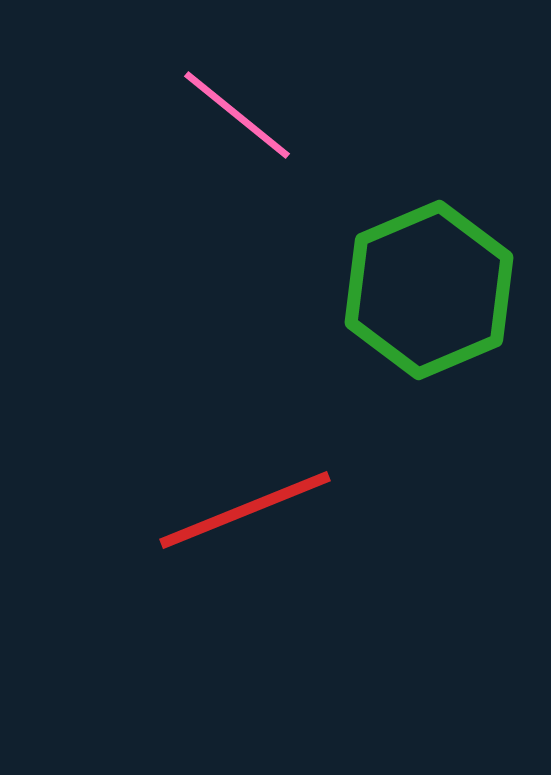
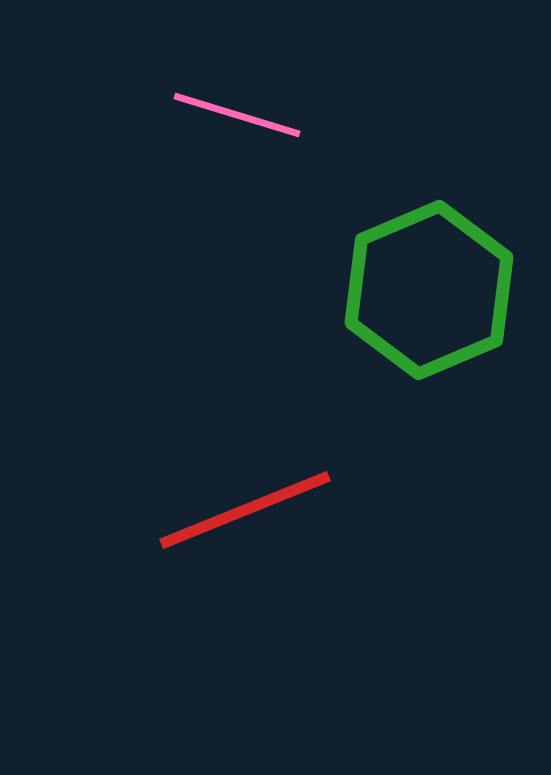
pink line: rotated 22 degrees counterclockwise
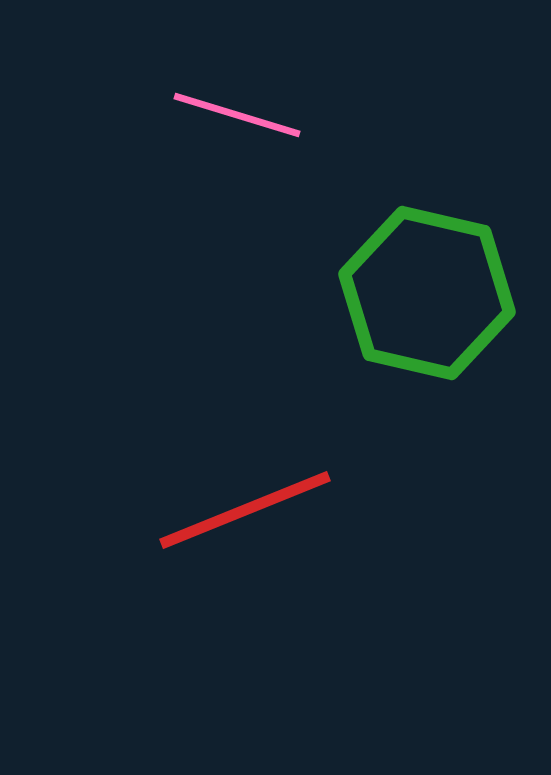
green hexagon: moved 2 px left, 3 px down; rotated 24 degrees counterclockwise
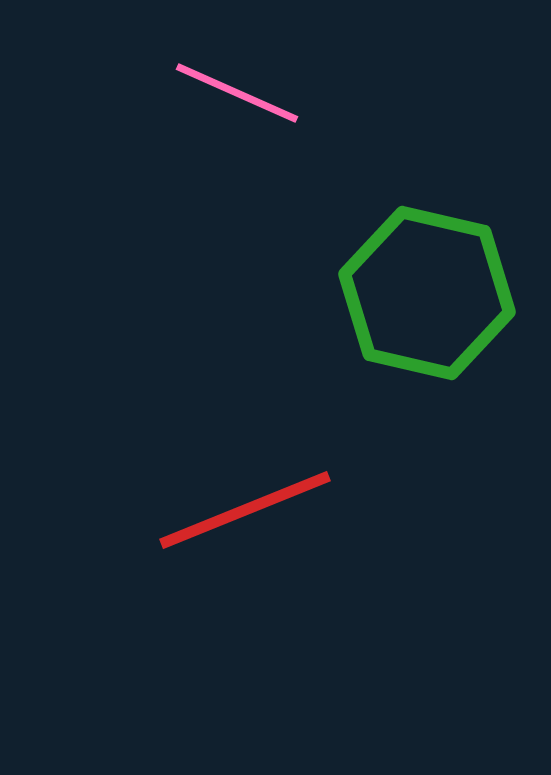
pink line: moved 22 px up; rotated 7 degrees clockwise
